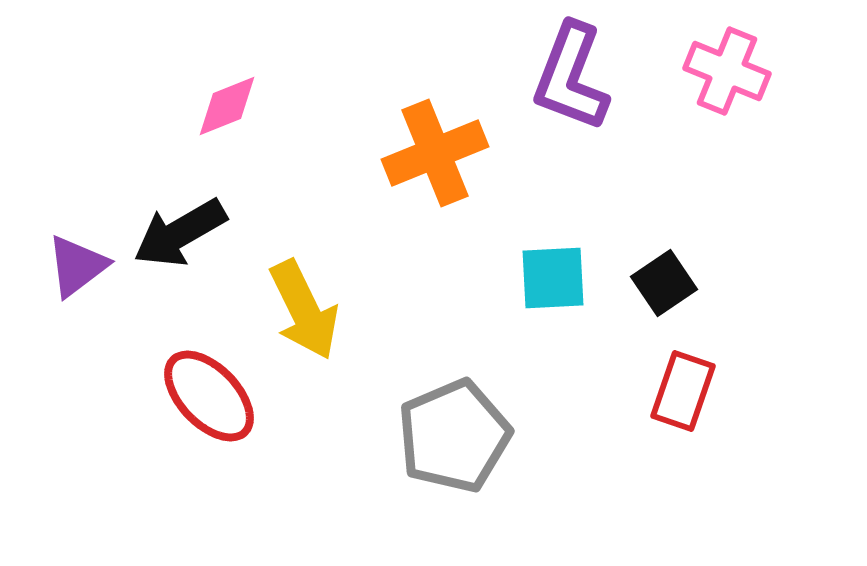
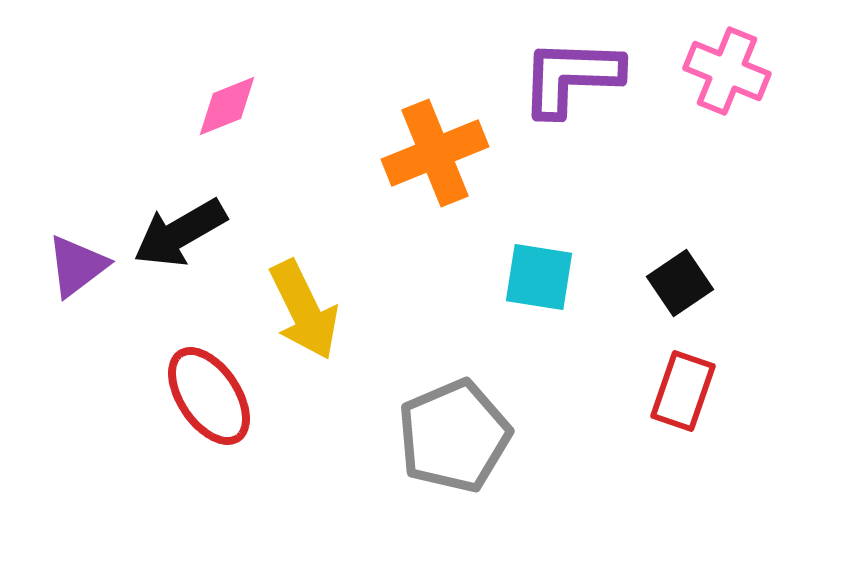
purple L-shape: rotated 71 degrees clockwise
cyan square: moved 14 px left, 1 px up; rotated 12 degrees clockwise
black square: moved 16 px right
red ellipse: rotated 10 degrees clockwise
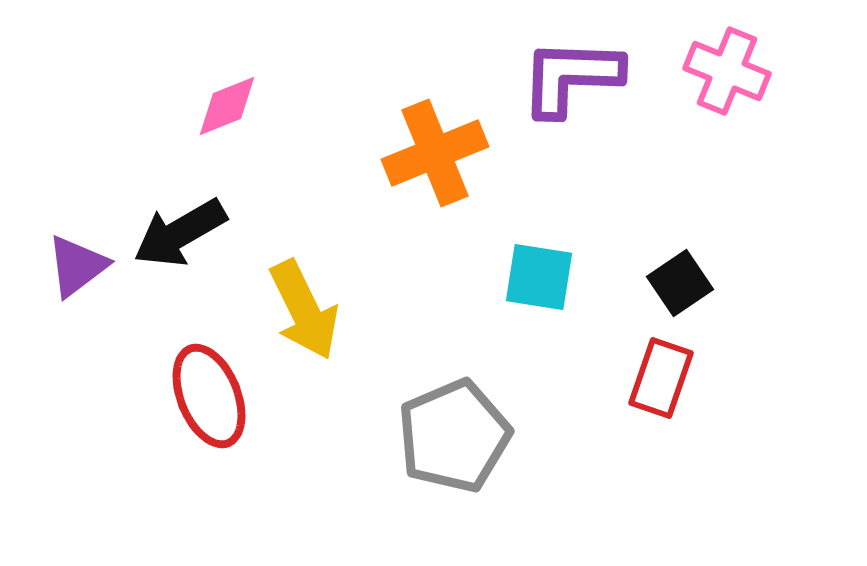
red rectangle: moved 22 px left, 13 px up
red ellipse: rotated 12 degrees clockwise
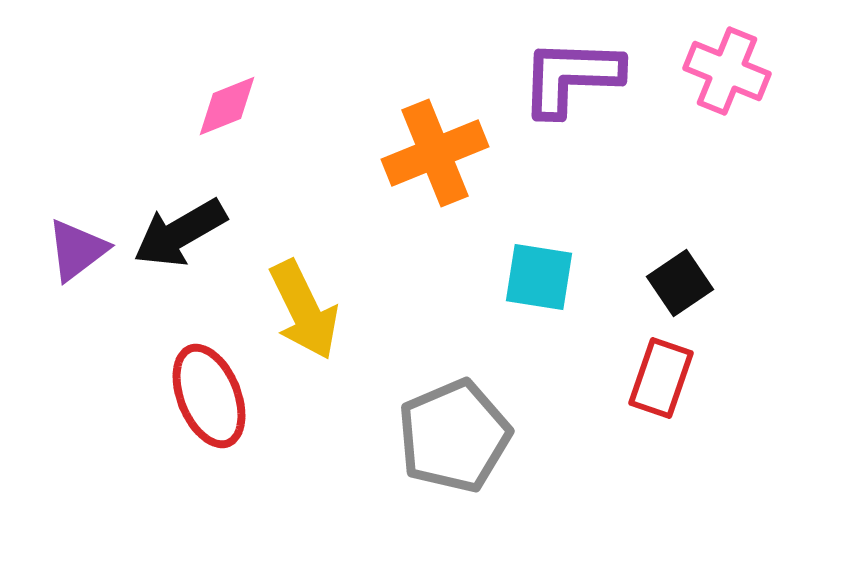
purple triangle: moved 16 px up
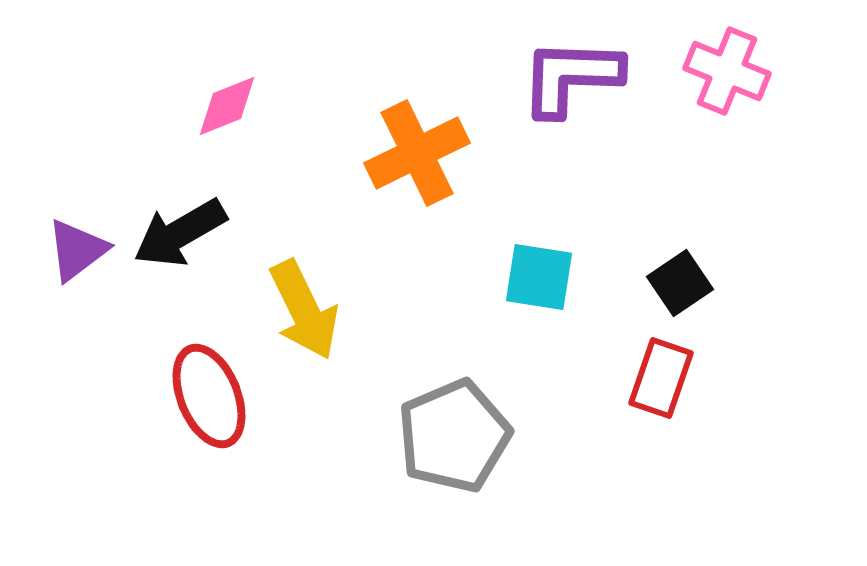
orange cross: moved 18 px left; rotated 4 degrees counterclockwise
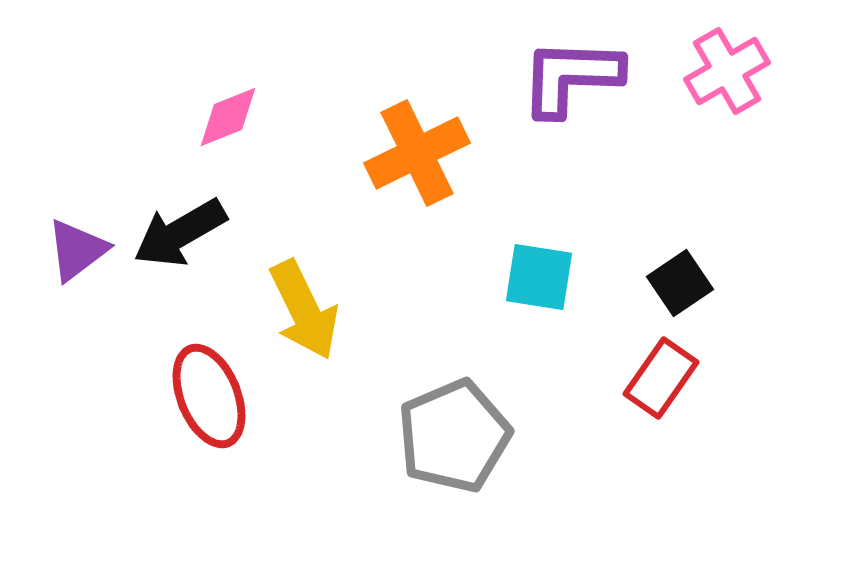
pink cross: rotated 38 degrees clockwise
pink diamond: moved 1 px right, 11 px down
red rectangle: rotated 16 degrees clockwise
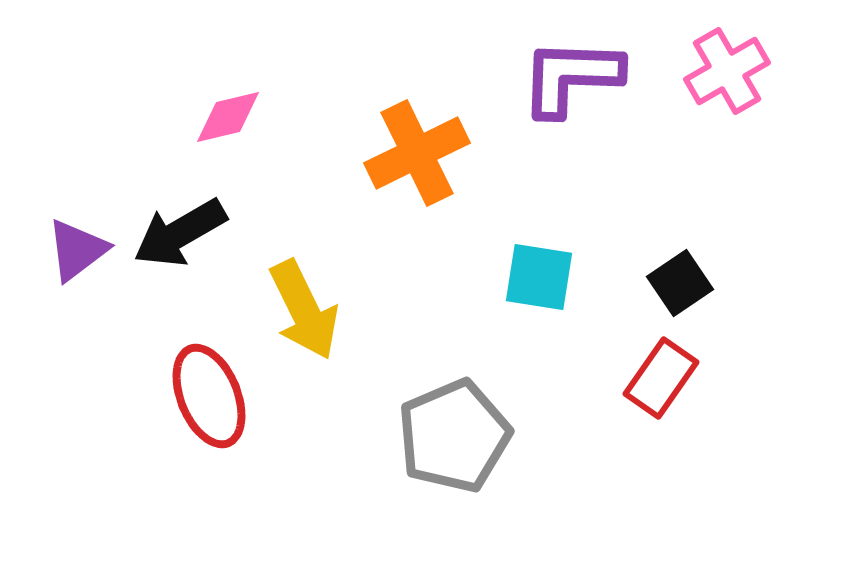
pink diamond: rotated 8 degrees clockwise
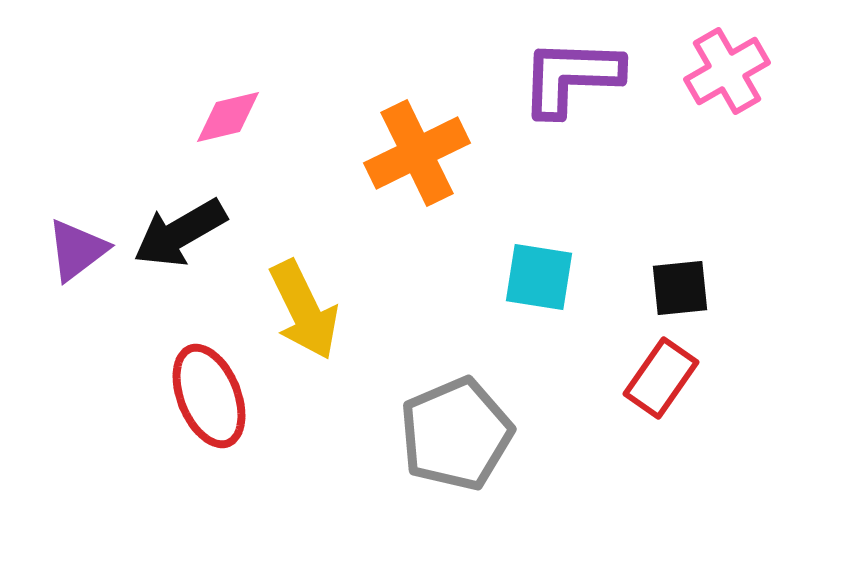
black square: moved 5 px down; rotated 28 degrees clockwise
gray pentagon: moved 2 px right, 2 px up
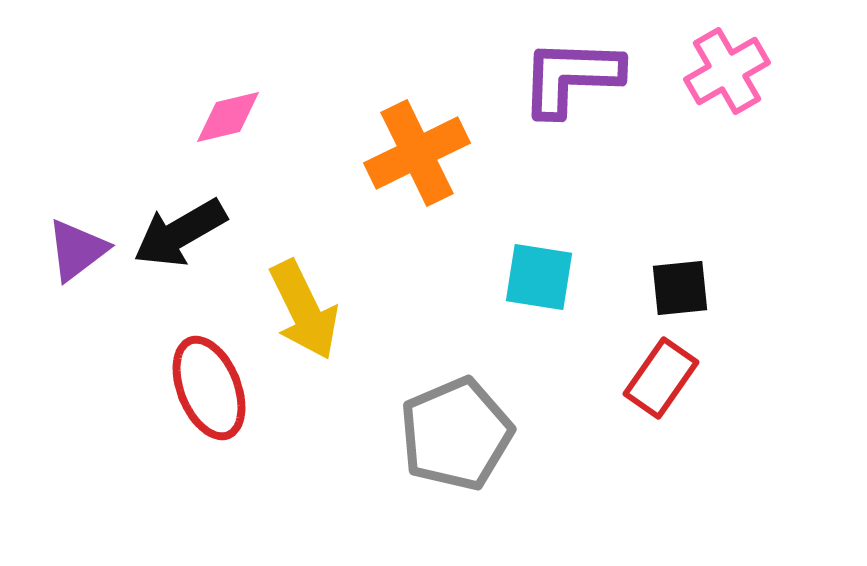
red ellipse: moved 8 px up
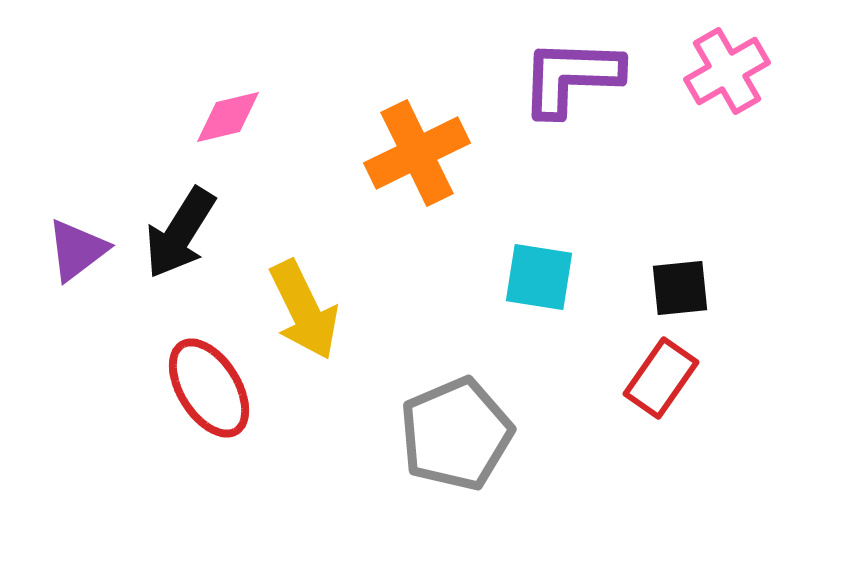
black arrow: rotated 28 degrees counterclockwise
red ellipse: rotated 10 degrees counterclockwise
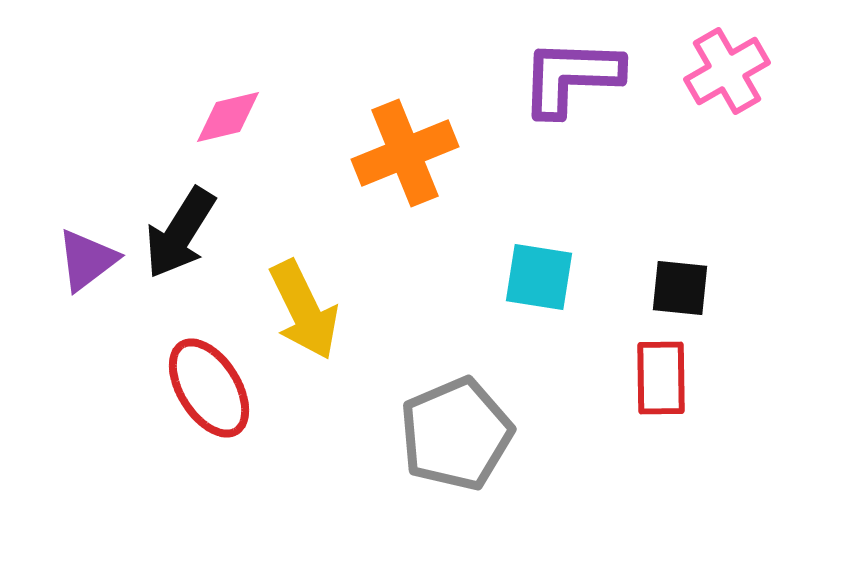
orange cross: moved 12 px left; rotated 4 degrees clockwise
purple triangle: moved 10 px right, 10 px down
black square: rotated 12 degrees clockwise
red rectangle: rotated 36 degrees counterclockwise
